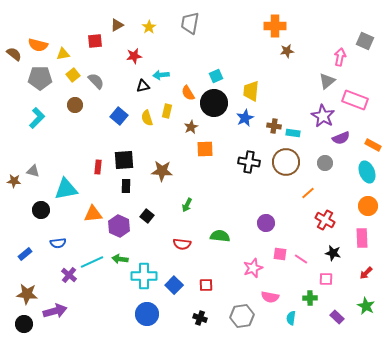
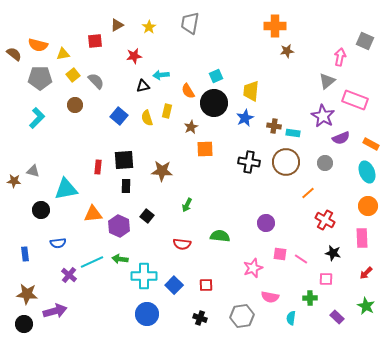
orange semicircle at (188, 93): moved 2 px up
orange rectangle at (373, 145): moved 2 px left, 1 px up
blue rectangle at (25, 254): rotated 56 degrees counterclockwise
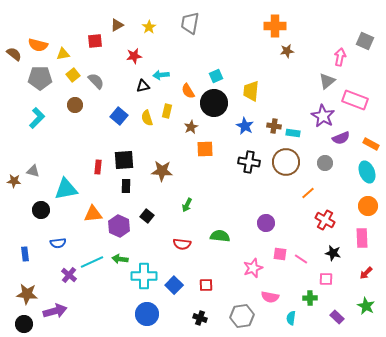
blue star at (245, 118): moved 8 px down; rotated 18 degrees counterclockwise
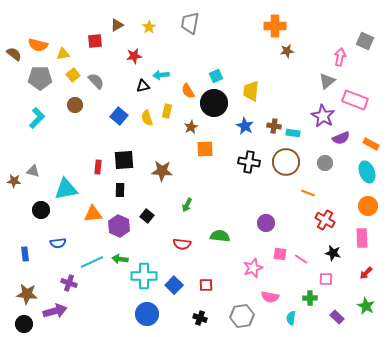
black rectangle at (126, 186): moved 6 px left, 4 px down
orange line at (308, 193): rotated 64 degrees clockwise
purple cross at (69, 275): moved 8 px down; rotated 21 degrees counterclockwise
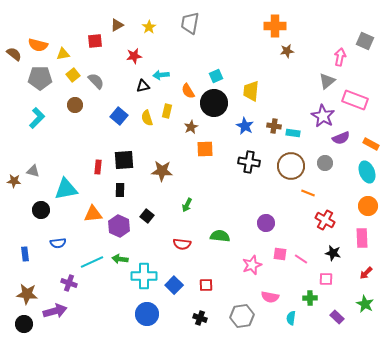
brown circle at (286, 162): moved 5 px right, 4 px down
pink star at (253, 268): moved 1 px left, 3 px up
green star at (366, 306): moved 1 px left, 2 px up
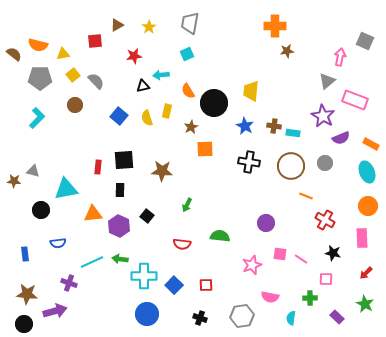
cyan square at (216, 76): moved 29 px left, 22 px up
orange line at (308, 193): moved 2 px left, 3 px down
